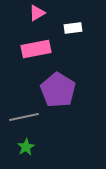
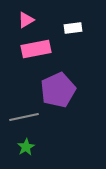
pink triangle: moved 11 px left, 7 px down
purple pentagon: rotated 16 degrees clockwise
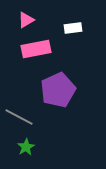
gray line: moved 5 px left; rotated 40 degrees clockwise
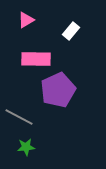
white rectangle: moved 2 px left, 3 px down; rotated 42 degrees counterclockwise
pink rectangle: moved 10 px down; rotated 12 degrees clockwise
green star: rotated 24 degrees clockwise
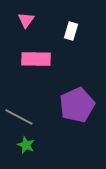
pink triangle: rotated 24 degrees counterclockwise
white rectangle: rotated 24 degrees counterclockwise
purple pentagon: moved 19 px right, 15 px down
green star: moved 2 px up; rotated 30 degrees clockwise
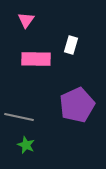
white rectangle: moved 14 px down
gray line: rotated 16 degrees counterclockwise
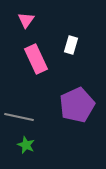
pink rectangle: rotated 64 degrees clockwise
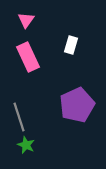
pink rectangle: moved 8 px left, 2 px up
gray line: rotated 60 degrees clockwise
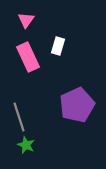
white rectangle: moved 13 px left, 1 px down
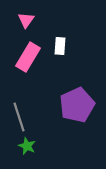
white rectangle: moved 2 px right; rotated 12 degrees counterclockwise
pink rectangle: rotated 56 degrees clockwise
green star: moved 1 px right, 1 px down
